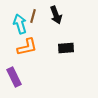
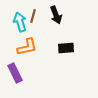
cyan arrow: moved 2 px up
purple rectangle: moved 1 px right, 4 px up
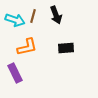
cyan arrow: moved 5 px left, 2 px up; rotated 126 degrees clockwise
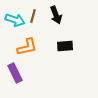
black rectangle: moved 1 px left, 2 px up
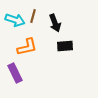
black arrow: moved 1 px left, 8 px down
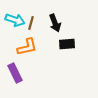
brown line: moved 2 px left, 7 px down
black rectangle: moved 2 px right, 2 px up
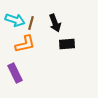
orange L-shape: moved 2 px left, 3 px up
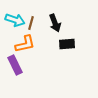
purple rectangle: moved 8 px up
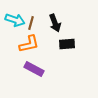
orange L-shape: moved 4 px right
purple rectangle: moved 19 px right, 4 px down; rotated 36 degrees counterclockwise
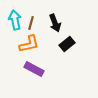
cyan arrow: rotated 120 degrees counterclockwise
black rectangle: rotated 35 degrees counterclockwise
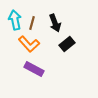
brown line: moved 1 px right
orange L-shape: rotated 60 degrees clockwise
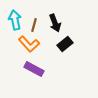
brown line: moved 2 px right, 2 px down
black rectangle: moved 2 px left
